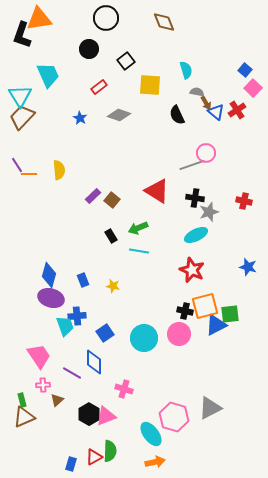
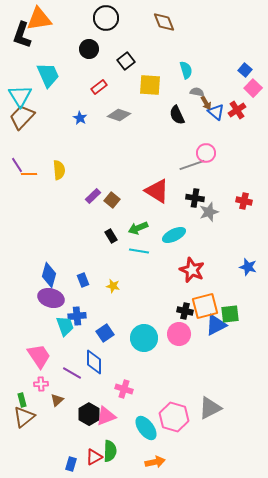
cyan ellipse at (196, 235): moved 22 px left
pink cross at (43, 385): moved 2 px left, 1 px up
brown triangle at (24, 417): rotated 15 degrees counterclockwise
cyan ellipse at (151, 434): moved 5 px left, 6 px up
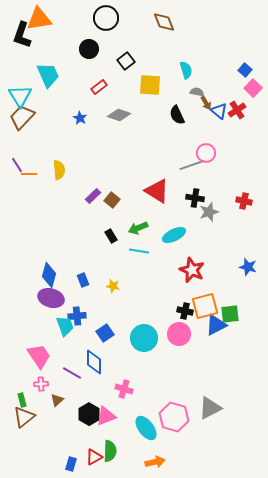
blue triangle at (216, 112): moved 3 px right, 1 px up
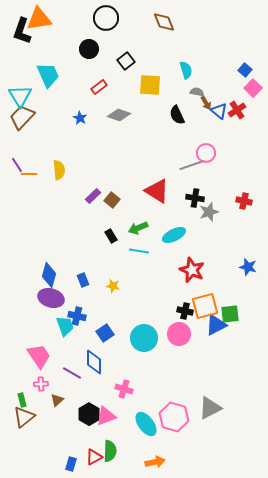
black L-shape at (22, 35): moved 4 px up
blue cross at (77, 316): rotated 18 degrees clockwise
cyan ellipse at (146, 428): moved 4 px up
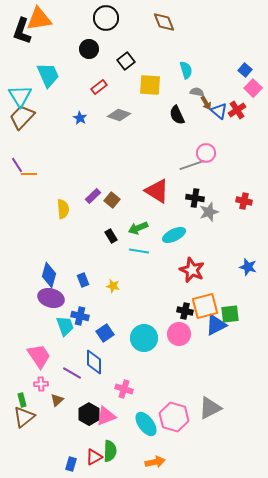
yellow semicircle at (59, 170): moved 4 px right, 39 px down
blue cross at (77, 316): moved 3 px right
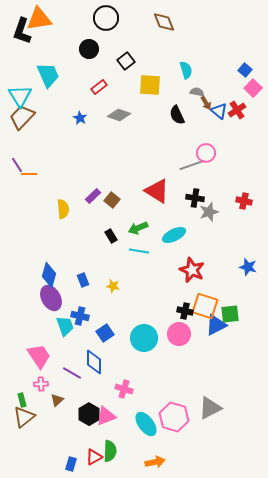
purple ellipse at (51, 298): rotated 45 degrees clockwise
orange square at (205, 306): rotated 32 degrees clockwise
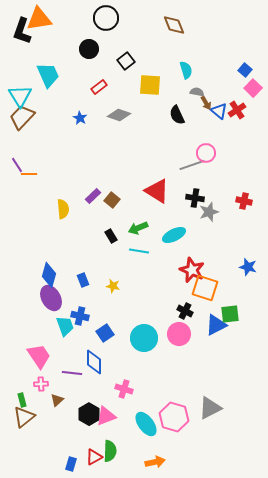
brown diamond at (164, 22): moved 10 px right, 3 px down
orange square at (205, 306): moved 18 px up
black cross at (185, 311): rotated 14 degrees clockwise
purple line at (72, 373): rotated 24 degrees counterclockwise
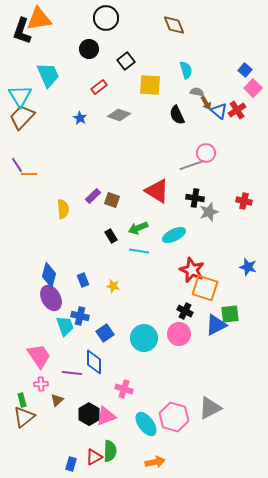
brown square at (112, 200): rotated 21 degrees counterclockwise
